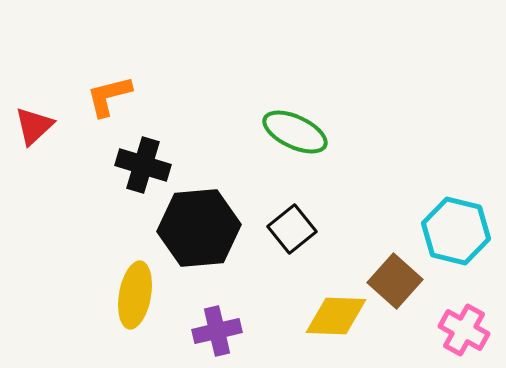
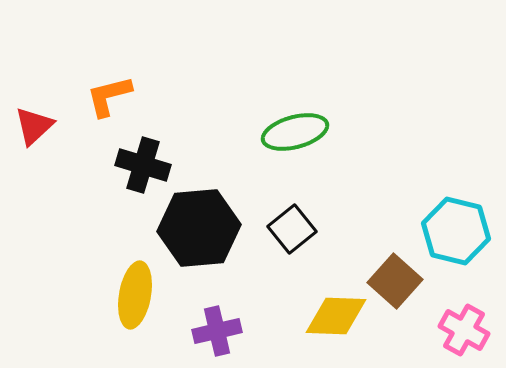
green ellipse: rotated 40 degrees counterclockwise
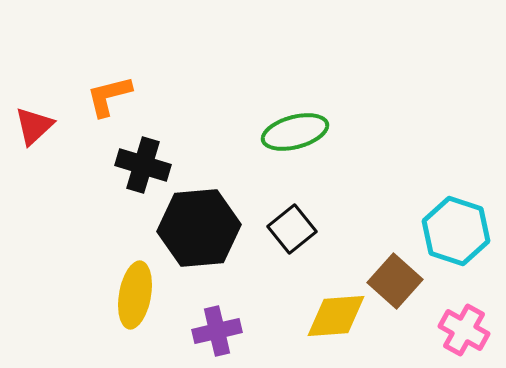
cyan hexagon: rotated 4 degrees clockwise
yellow diamond: rotated 6 degrees counterclockwise
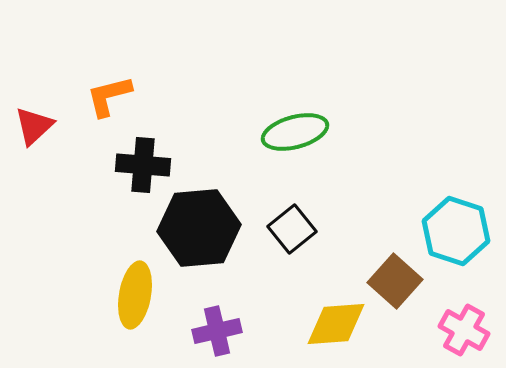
black cross: rotated 12 degrees counterclockwise
yellow diamond: moved 8 px down
